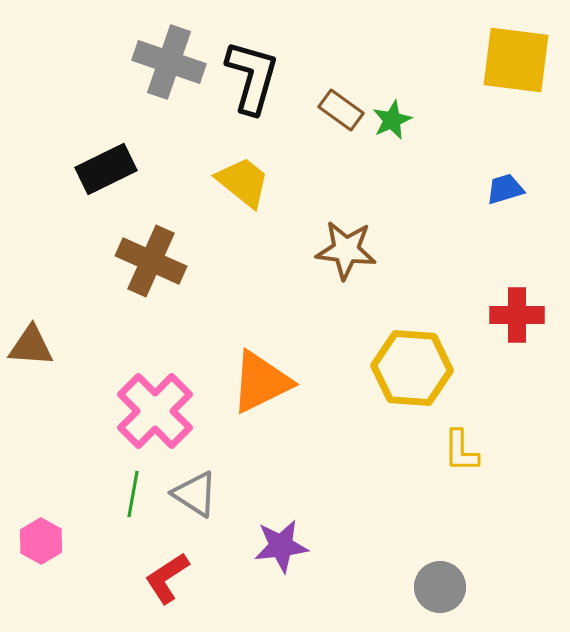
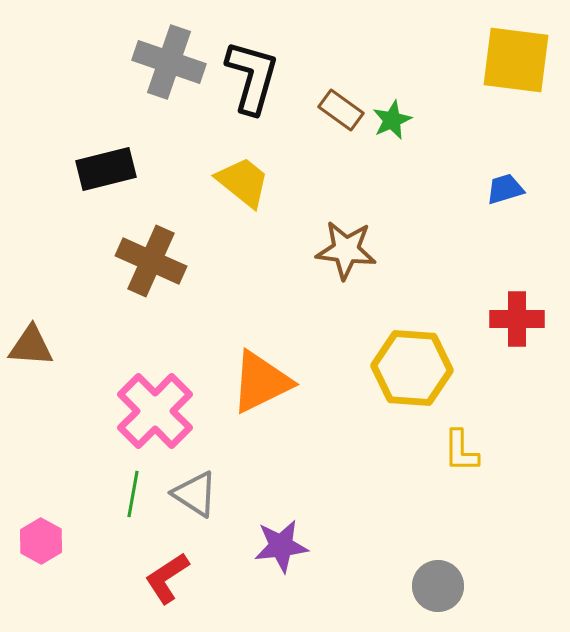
black rectangle: rotated 12 degrees clockwise
red cross: moved 4 px down
gray circle: moved 2 px left, 1 px up
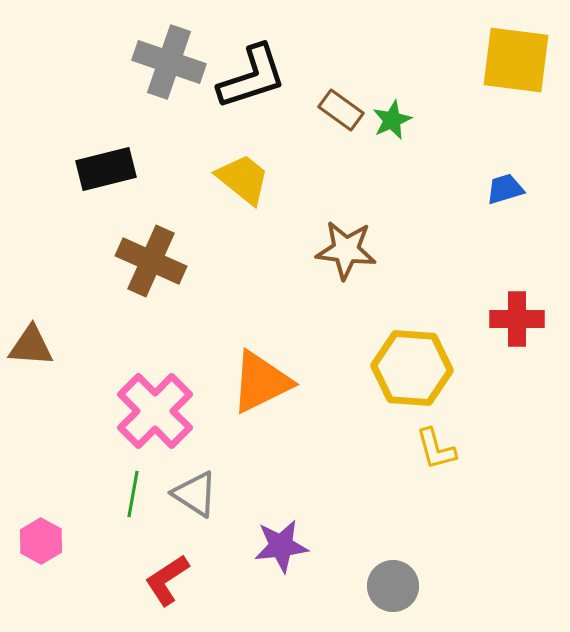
black L-shape: rotated 56 degrees clockwise
yellow trapezoid: moved 3 px up
yellow L-shape: moved 25 px left, 2 px up; rotated 15 degrees counterclockwise
red L-shape: moved 2 px down
gray circle: moved 45 px left
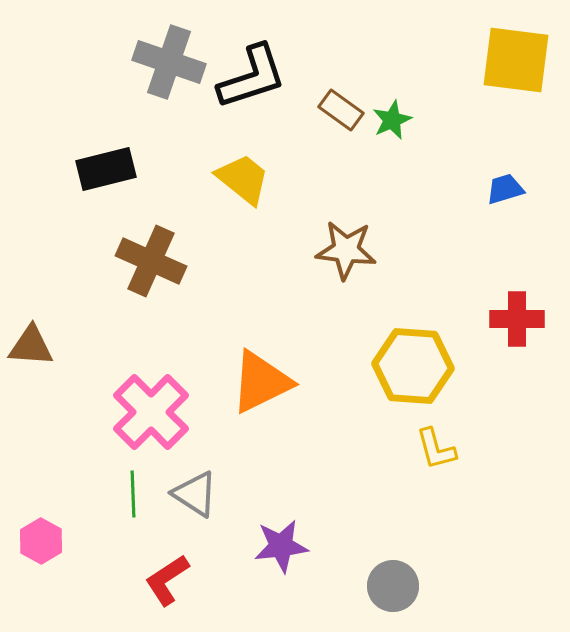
yellow hexagon: moved 1 px right, 2 px up
pink cross: moved 4 px left, 1 px down
green line: rotated 12 degrees counterclockwise
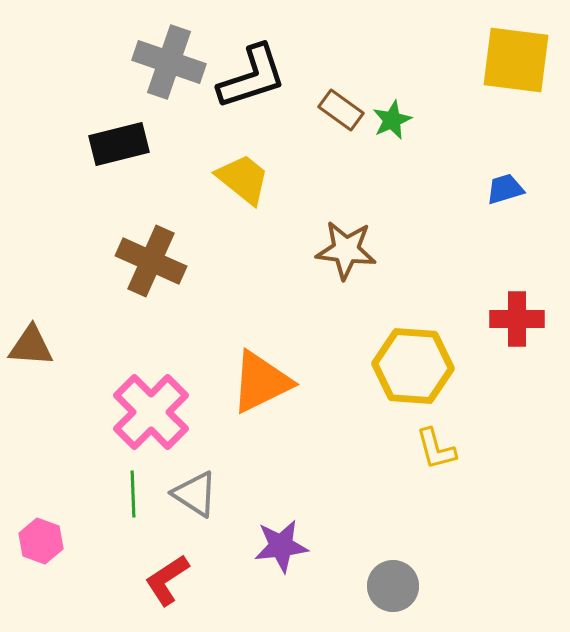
black rectangle: moved 13 px right, 25 px up
pink hexagon: rotated 9 degrees counterclockwise
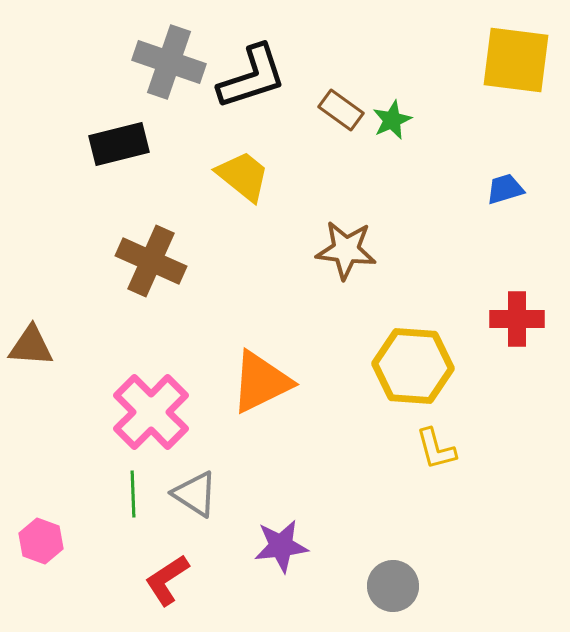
yellow trapezoid: moved 3 px up
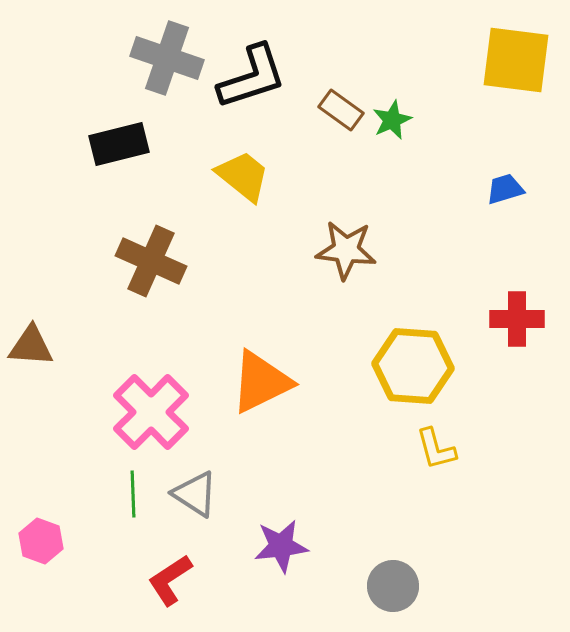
gray cross: moved 2 px left, 4 px up
red L-shape: moved 3 px right
